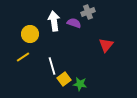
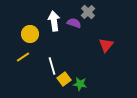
gray cross: rotated 24 degrees counterclockwise
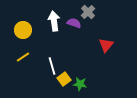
yellow circle: moved 7 px left, 4 px up
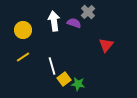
green star: moved 2 px left
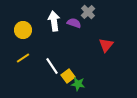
yellow line: moved 1 px down
white line: rotated 18 degrees counterclockwise
yellow square: moved 4 px right, 3 px up
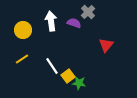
white arrow: moved 3 px left
yellow line: moved 1 px left, 1 px down
green star: moved 1 px right, 1 px up
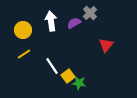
gray cross: moved 2 px right, 1 px down
purple semicircle: rotated 48 degrees counterclockwise
yellow line: moved 2 px right, 5 px up
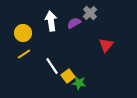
yellow circle: moved 3 px down
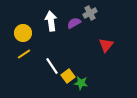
gray cross: rotated 16 degrees clockwise
green star: moved 2 px right
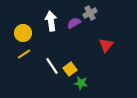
yellow square: moved 2 px right, 7 px up
